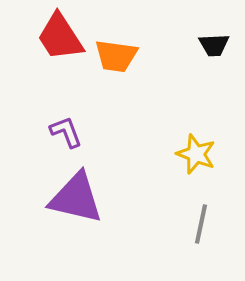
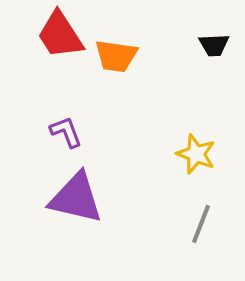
red trapezoid: moved 2 px up
gray line: rotated 9 degrees clockwise
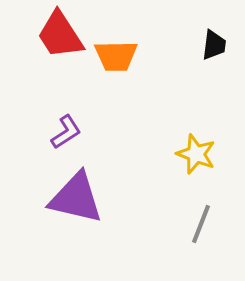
black trapezoid: rotated 80 degrees counterclockwise
orange trapezoid: rotated 9 degrees counterclockwise
purple L-shape: rotated 78 degrees clockwise
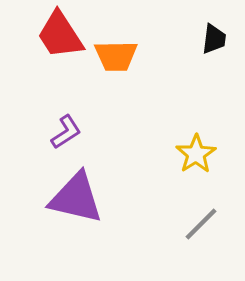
black trapezoid: moved 6 px up
yellow star: rotated 18 degrees clockwise
gray line: rotated 24 degrees clockwise
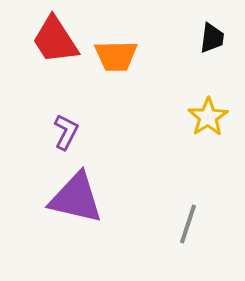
red trapezoid: moved 5 px left, 5 px down
black trapezoid: moved 2 px left, 1 px up
purple L-shape: rotated 30 degrees counterclockwise
yellow star: moved 12 px right, 37 px up
gray line: moved 13 px left; rotated 27 degrees counterclockwise
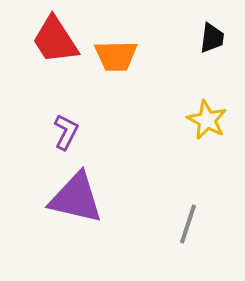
yellow star: moved 1 px left, 3 px down; rotated 12 degrees counterclockwise
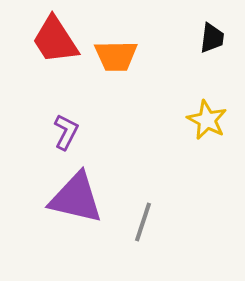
gray line: moved 45 px left, 2 px up
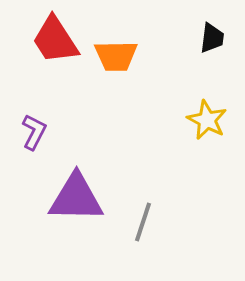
purple L-shape: moved 32 px left
purple triangle: rotated 12 degrees counterclockwise
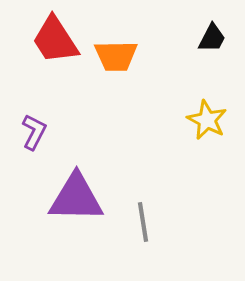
black trapezoid: rotated 20 degrees clockwise
gray line: rotated 27 degrees counterclockwise
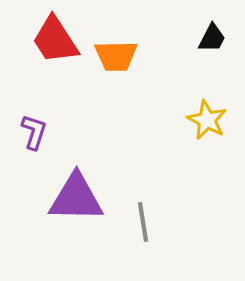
purple L-shape: rotated 9 degrees counterclockwise
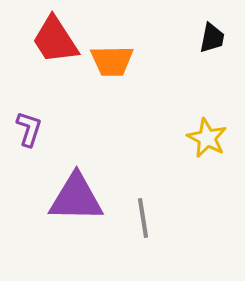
black trapezoid: rotated 16 degrees counterclockwise
orange trapezoid: moved 4 px left, 5 px down
yellow star: moved 18 px down
purple L-shape: moved 5 px left, 3 px up
gray line: moved 4 px up
